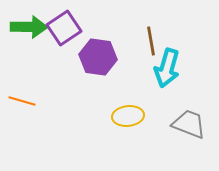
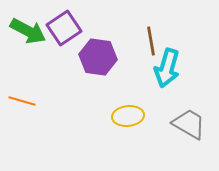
green arrow: moved 1 px left, 4 px down; rotated 27 degrees clockwise
gray trapezoid: rotated 9 degrees clockwise
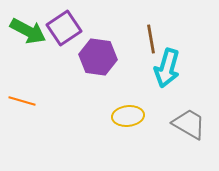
brown line: moved 2 px up
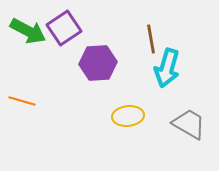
purple hexagon: moved 6 px down; rotated 12 degrees counterclockwise
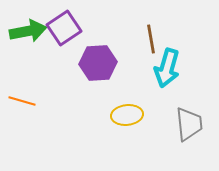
green arrow: rotated 39 degrees counterclockwise
yellow ellipse: moved 1 px left, 1 px up
gray trapezoid: rotated 54 degrees clockwise
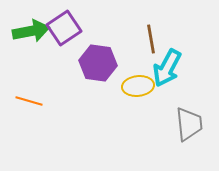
green arrow: moved 3 px right
purple hexagon: rotated 12 degrees clockwise
cyan arrow: rotated 12 degrees clockwise
orange line: moved 7 px right
yellow ellipse: moved 11 px right, 29 px up
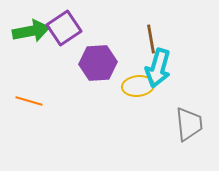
purple hexagon: rotated 12 degrees counterclockwise
cyan arrow: moved 9 px left; rotated 12 degrees counterclockwise
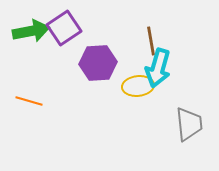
brown line: moved 2 px down
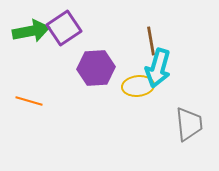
purple hexagon: moved 2 px left, 5 px down
